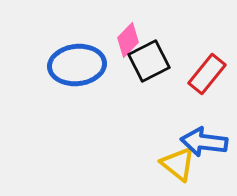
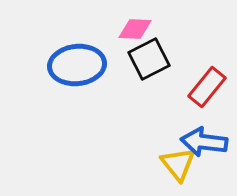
pink diamond: moved 7 px right, 11 px up; rotated 48 degrees clockwise
black square: moved 2 px up
red rectangle: moved 13 px down
yellow triangle: rotated 12 degrees clockwise
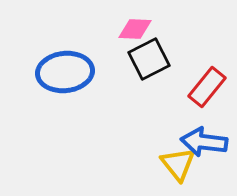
blue ellipse: moved 12 px left, 7 px down
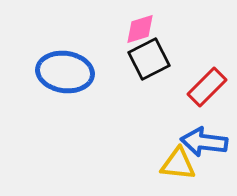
pink diamond: moved 5 px right; rotated 20 degrees counterclockwise
blue ellipse: rotated 14 degrees clockwise
red rectangle: rotated 6 degrees clockwise
yellow triangle: rotated 45 degrees counterclockwise
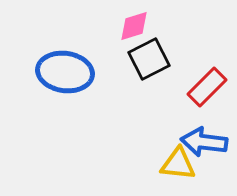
pink diamond: moved 6 px left, 3 px up
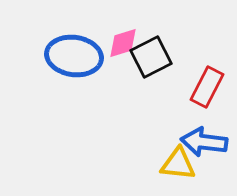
pink diamond: moved 11 px left, 17 px down
black square: moved 2 px right, 2 px up
blue ellipse: moved 9 px right, 16 px up
red rectangle: rotated 18 degrees counterclockwise
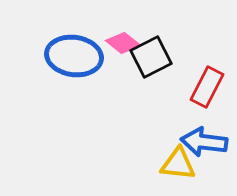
pink diamond: rotated 56 degrees clockwise
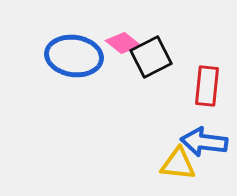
red rectangle: moved 1 px up; rotated 21 degrees counterclockwise
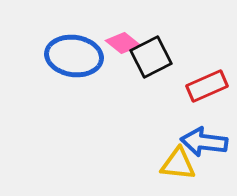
red rectangle: rotated 60 degrees clockwise
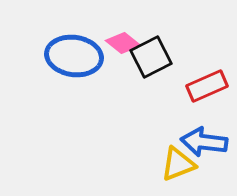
yellow triangle: rotated 27 degrees counterclockwise
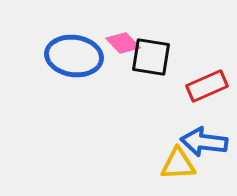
pink diamond: rotated 8 degrees clockwise
black square: rotated 36 degrees clockwise
yellow triangle: rotated 18 degrees clockwise
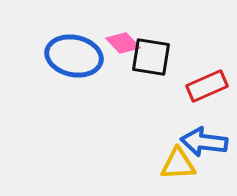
blue ellipse: rotated 4 degrees clockwise
